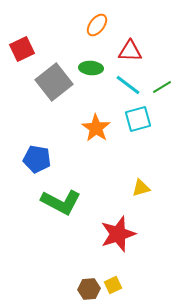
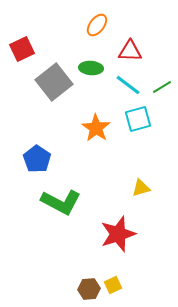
blue pentagon: rotated 24 degrees clockwise
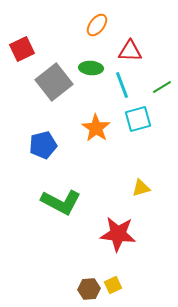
cyan line: moved 6 px left; rotated 32 degrees clockwise
blue pentagon: moved 6 px right, 14 px up; rotated 24 degrees clockwise
red star: rotated 24 degrees clockwise
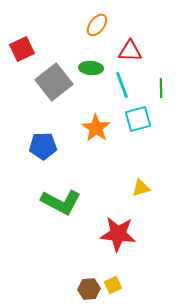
green line: moved 1 px left, 1 px down; rotated 60 degrees counterclockwise
blue pentagon: moved 1 px down; rotated 12 degrees clockwise
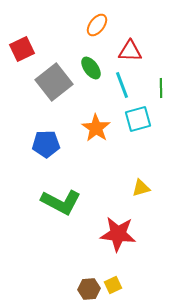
green ellipse: rotated 50 degrees clockwise
blue pentagon: moved 3 px right, 2 px up
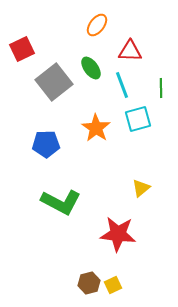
yellow triangle: rotated 24 degrees counterclockwise
brown hexagon: moved 6 px up; rotated 10 degrees counterclockwise
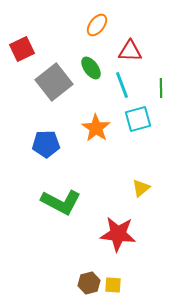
yellow square: rotated 30 degrees clockwise
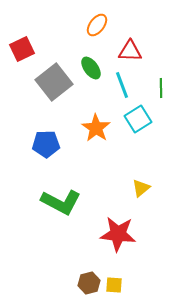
cyan square: rotated 16 degrees counterclockwise
yellow square: moved 1 px right
